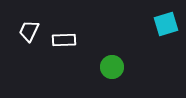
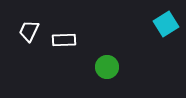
cyan square: rotated 15 degrees counterclockwise
green circle: moved 5 px left
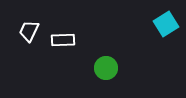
white rectangle: moved 1 px left
green circle: moved 1 px left, 1 px down
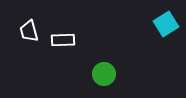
white trapezoid: rotated 40 degrees counterclockwise
green circle: moved 2 px left, 6 px down
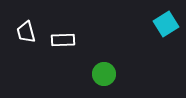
white trapezoid: moved 3 px left, 1 px down
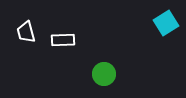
cyan square: moved 1 px up
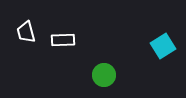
cyan square: moved 3 px left, 23 px down
green circle: moved 1 px down
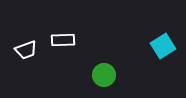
white trapezoid: moved 18 px down; rotated 95 degrees counterclockwise
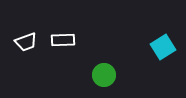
cyan square: moved 1 px down
white trapezoid: moved 8 px up
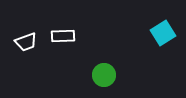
white rectangle: moved 4 px up
cyan square: moved 14 px up
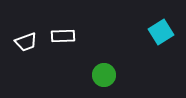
cyan square: moved 2 px left, 1 px up
